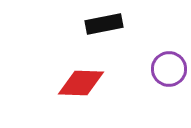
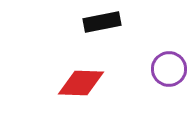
black rectangle: moved 2 px left, 2 px up
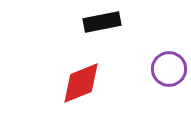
red diamond: rotated 24 degrees counterclockwise
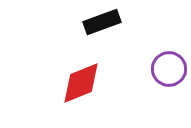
black rectangle: rotated 9 degrees counterclockwise
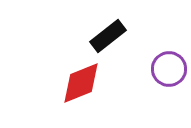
black rectangle: moved 6 px right, 14 px down; rotated 18 degrees counterclockwise
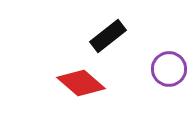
red diamond: rotated 63 degrees clockwise
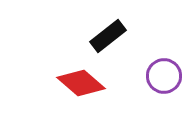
purple circle: moved 5 px left, 7 px down
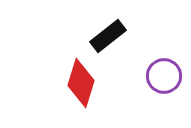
red diamond: rotated 66 degrees clockwise
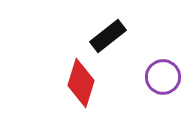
purple circle: moved 1 px left, 1 px down
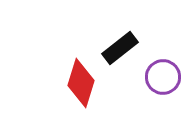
black rectangle: moved 12 px right, 12 px down
